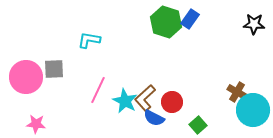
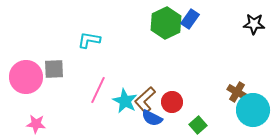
green hexagon: moved 1 px down; rotated 16 degrees clockwise
brown L-shape: moved 2 px down
blue semicircle: moved 2 px left
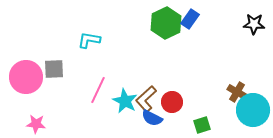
brown L-shape: moved 1 px right, 1 px up
green square: moved 4 px right; rotated 24 degrees clockwise
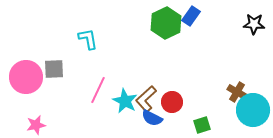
blue rectangle: moved 1 px right, 3 px up
cyan L-shape: moved 1 px left, 1 px up; rotated 70 degrees clockwise
pink star: moved 1 px down; rotated 18 degrees counterclockwise
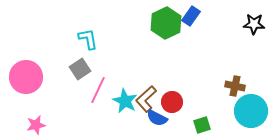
gray square: moved 26 px right; rotated 30 degrees counterclockwise
brown cross: moved 2 px left, 6 px up; rotated 18 degrees counterclockwise
cyan circle: moved 2 px left, 1 px down
blue semicircle: moved 5 px right
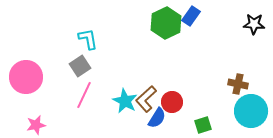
gray square: moved 3 px up
brown cross: moved 3 px right, 2 px up
pink line: moved 14 px left, 5 px down
blue semicircle: rotated 85 degrees counterclockwise
green square: moved 1 px right
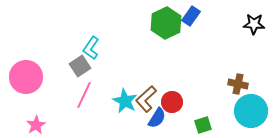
cyan L-shape: moved 3 px right, 9 px down; rotated 135 degrees counterclockwise
pink star: rotated 18 degrees counterclockwise
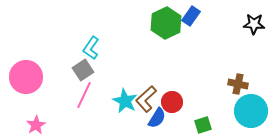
gray square: moved 3 px right, 4 px down
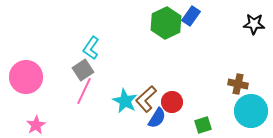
pink line: moved 4 px up
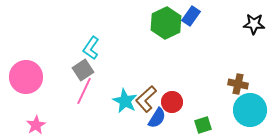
cyan circle: moved 1 px left, 1 px up
